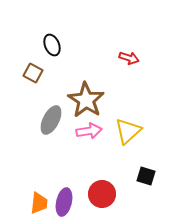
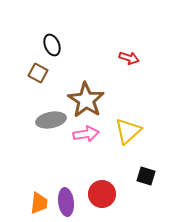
brown square: moved 5 px right
gray ellipse: rotated 52 degrees clockwise
pink arrow: moved 3 px left, 3 px down
purple ellipse: moved 2 px right; rotated 20 degrees counterclockwise
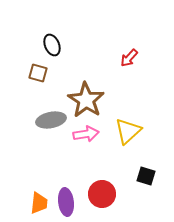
red arrow: rotated 114 degrees clockwise
brown square: rotated 12 degrees counterclockwise
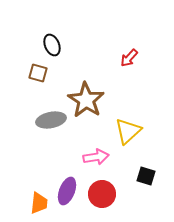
pink arrow: moved 10 px right, 23 px down
purple ellipse: moved 1 px right, 11 px up; rotated 28 degrees clockwise
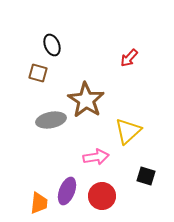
red circle: moved 2 px down
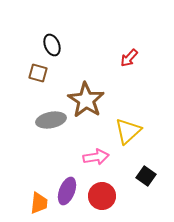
black square: rotated 18 degrees clockwise
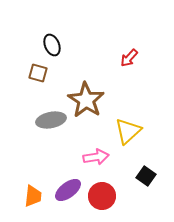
purple ellipse: moved 1 px right, 1 px up; rotated 32 degrees clockwise
orange trapezoid: moved 6 px left, 7 px up
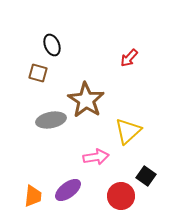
red circle: moved 19 px right
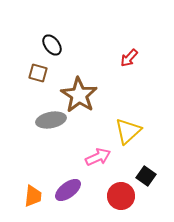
black ellipse: rotated 15 degrees counterclockwise
brown star: moved 7 px left, 5 px up
pink arrow: moved 2 px right; rotated 15 degrees counterclockwise
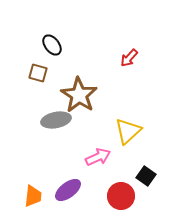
gray ellipse: moved 5 px right
